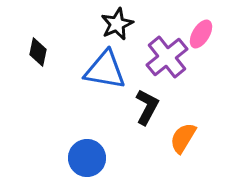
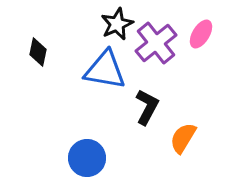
purple cross: moved 11 px left, 14 px up
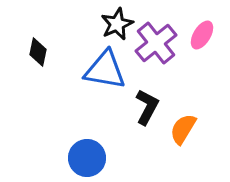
pink ellipse: moved 1 px right, 1 px down
orange semicircle: moved 9 px up
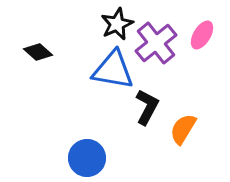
black diamond: rotated 60 degrees counterclockwise
blue triangle: moved 8 px right
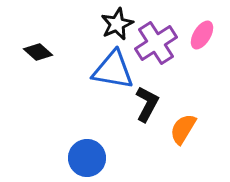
purple cross: rotated 6 degrees clockwise
black L-shape: moved 3 px up
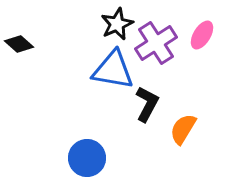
black diamond: moved 19 px left, 8 px up
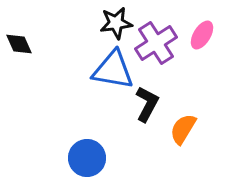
black star: moved 1 px left, 1 px up; rotated 16 degrees clockwise
black diamond: rotated 24 degrees clockwise
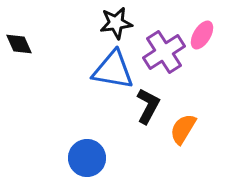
purple cross: moved 8 px right, 9 px down
black L-shape: moved 1 px right, 2 px down
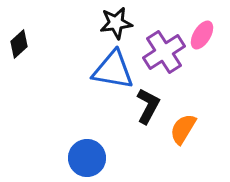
black diamond: rotated 72 degrees clockwise
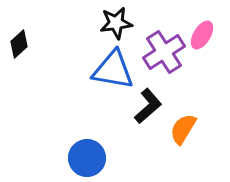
black L-shape: rotated 21 degrees clockwise
